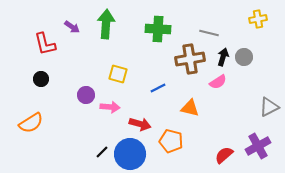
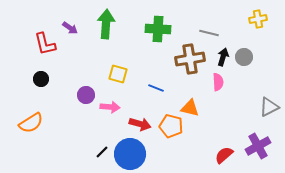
purple arrow: moved 2 px left, 1 px down
pink semicircle: rotated 60 degrees counterclockwise
blue line: moved 2 px left; rotated 49 degrees clockwise
orange pentagon: moved 15 px up
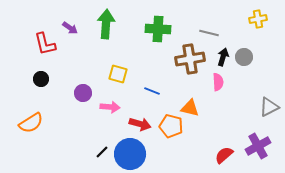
blue line: moved 4 px left, 3 px down
purple circle: moved 3 px left, 2 px up
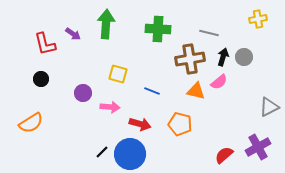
purple arrow: moved 3 px right, 6 px down
pink semicircle: moved 1 px right; rotated 54 degrees clockwise
orange triangle: moved 6 px right, 17 px up
orange pentagon: moved 9 px right, 2 px up
purple cross: moved 1 px down
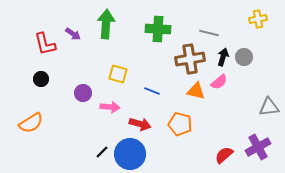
gray triangle: rotated 20 degrees clockwise
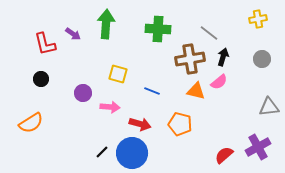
gray line: rotated 24 degrees clockwise
gray circle: moved 18 px right, 2 px down
blue circle: moved 2 px right, 1 px up
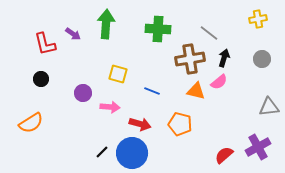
black arrow: moved 1 px right, 1 px down
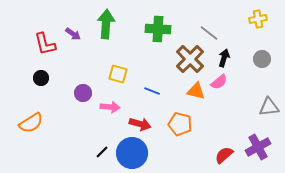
brown cross: rotated 36 degrees counterclockwise
black circle: moved 1 px up
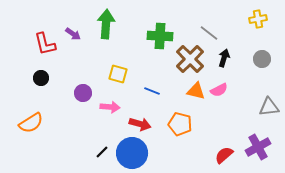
green cross: moved 2 px right, 7 px down
pink semicircle: moved 8 px down; rotated 12 degrees clockwise
